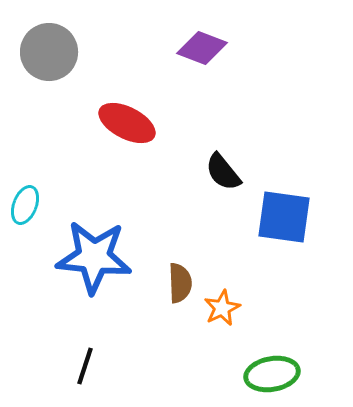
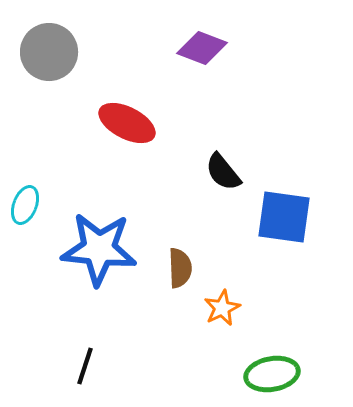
blue star: moved 5 px right, 8 px up
brown semicircle: moved 15 px up
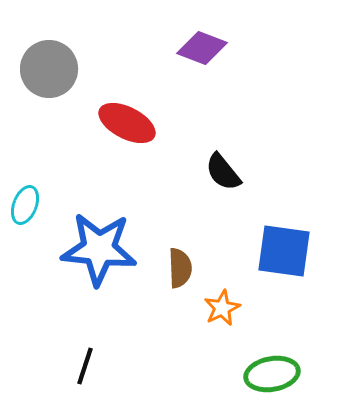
gray circle: moved 17 px down
blue square: moved 34 px down
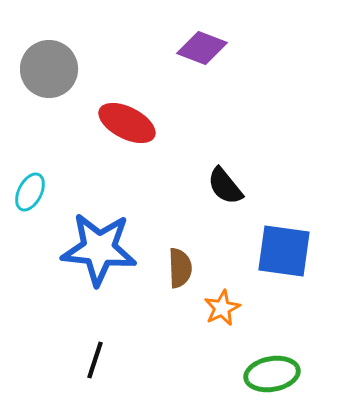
black semicircle: moved 2 px right, 14 px down
cyan ellipse: moved 5 px right, 13 px up; rotated 6 degrees clockwise
black line: moved 10 px right, 6 px up
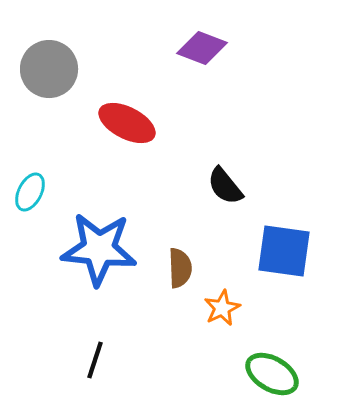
green ellipse: rotated 40 degrees clockwise
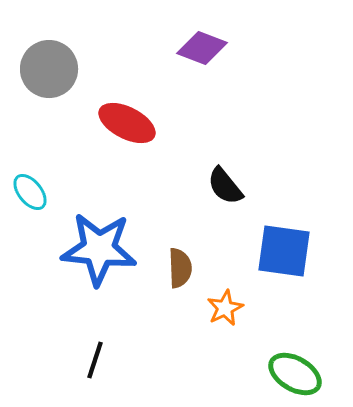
cyan ellipse: rotated 66 degrees counterclockwise
orange star: moved 3 px right
green ellipse: moved 23 px right
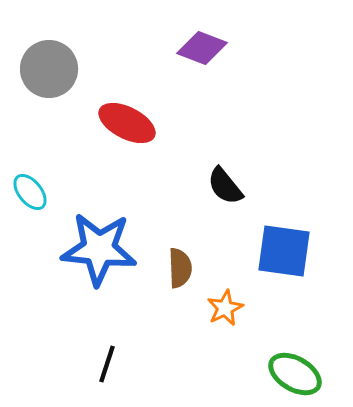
black line: moved 12 px right, 4 px down
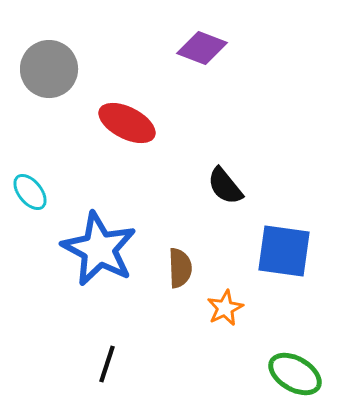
blue star: rotated 22 degrees clockwise
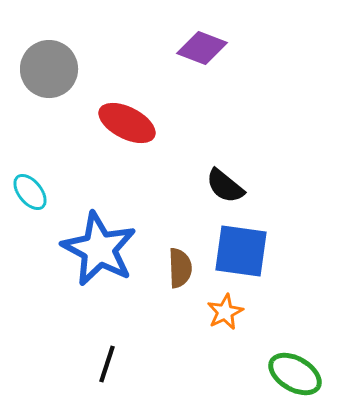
black semicircle: rotated 12 degrees counterclockwise
blue square: moved 43 px left
orange star: moved 4 px down
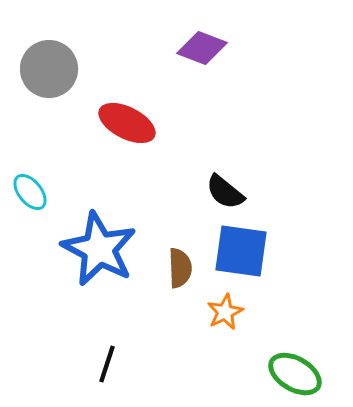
black semicircle: moved 6 px down
